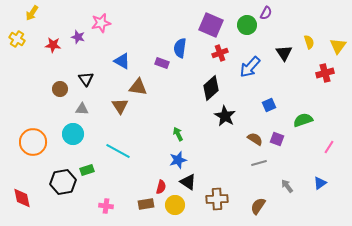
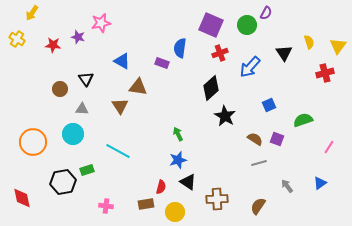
yellow circle at (175, 205): moved 7 px down
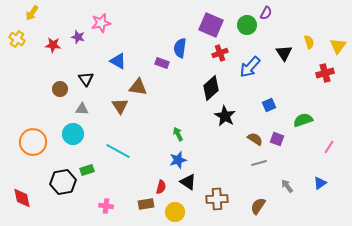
blue triangle at (122, 61): moved 4 px left
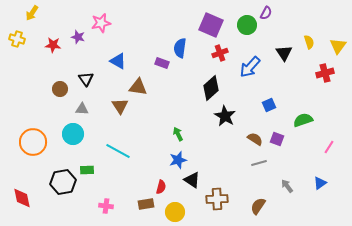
yellow cross at (17, 39): rotated 14 degrees counterclockwise
green rectangle at (87, 170): rotated 16 degrees clockwise
black triangle at (188, 182): moved 4 px right, 2 px up
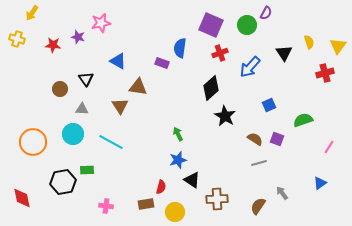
cyan line at (118, 151): moved 7 px left, 9 px up
gray arrow at (287, 186): moved 5 px left, 7 px down
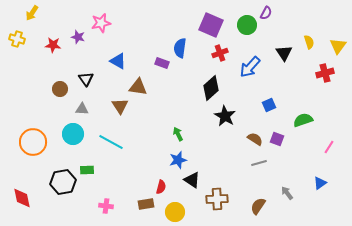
gray arrow at (282, 193): moved 5 px right
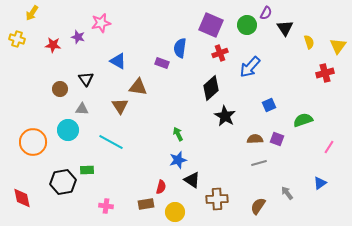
black triangle at (284, 53): moved 1 px right, 25 px up
cyan circle at (73, 134): moved 5 px left, 4 px up
brown semicircle at (255, 139): rotated 35 degrees counterclockwise
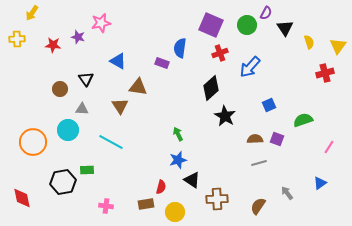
yellow cross at (17, 39): rotated 21 degrees counterclockwise
